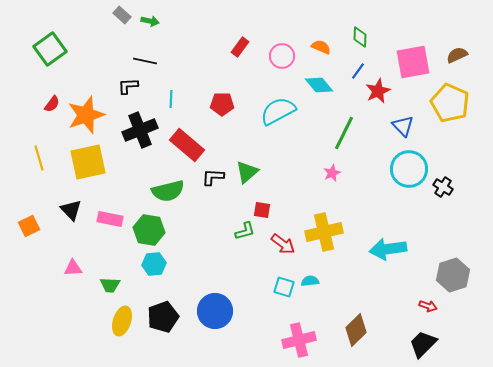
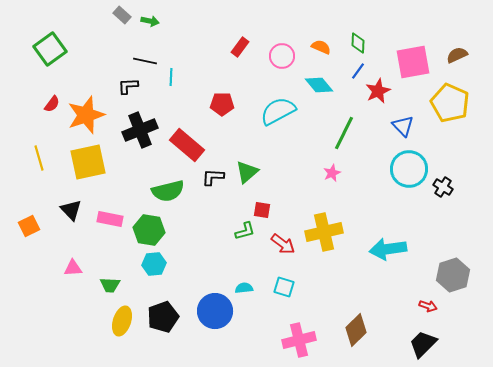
green diamond at (360, 37): moved 2 px left, 6 px down
cyan line at (171, 99): moved 22 px up
cyan semicircle at (310, 281): moved 66 px left, 7 px down
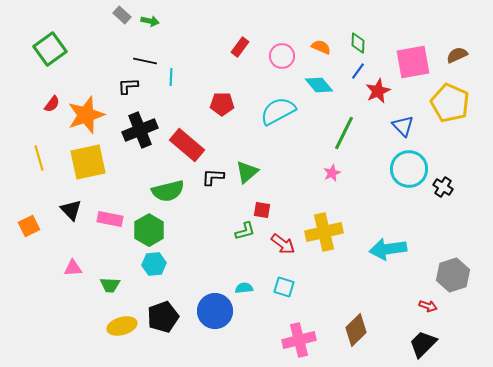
green hexagon at (149, 230): rotated 20 degrees clockwise
yellow ellipse at (122, 321): moved 5 px down; rotated 56 degrees clockwise
